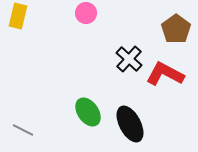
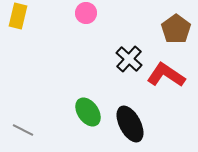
red L-shape: moved 1 px right, 1 px down; rotated 6 degrees clockwise
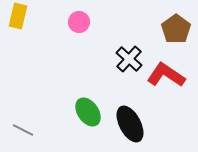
pink circle: moved 7 px left, 9 px down
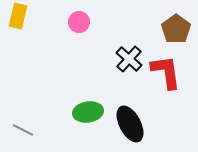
red L-shape: moved 3 px up; rotated 48 degrees clockwise
green ellipse: rotated 64 degrees counterclockwise
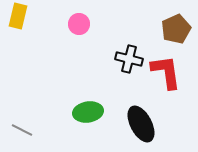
pink circle: moved 2 px down
brown pentagon: rotated 12 degrees clockwise
black cross: rotated 28 degrees counterclockwise
black ellipse: moved 11 px right
gray line: moved 1 px left
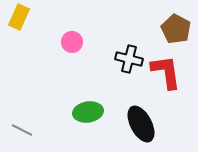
yellow rectangle: moved 1 px right, 1 px down; rotated 10 degrees clockwise
pink circle: moved 7 px left, 18 px down
brown pentagon: rotated 20 degrees counterclockwise
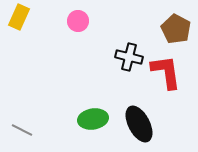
pink circle: moved 6 px right, 21 px up
black cross: moved 2 px up
green ellipse: moved 5 px right, 7 px down
black ellipse: moved 2 px left
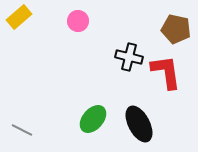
yellow rectangle: rotated 25 degrees clockwise
brown pentagon: rotated 16 degrees counterclockwise
green ellipse: rotated 40 degrees counterclockwise
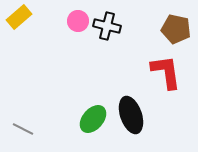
black cross: moved 22 px left, 31 px up
black ellipse: moved 8 px left, 9 px up; rotated 9 degrees clockwise
gray line: moved 1 px right, 1 px up
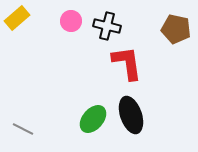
yellow rectangle: moved 2 px left, 1 px down
pink circle: moved 7 px left
red L-shape: moved 39 px left, 9 px up
